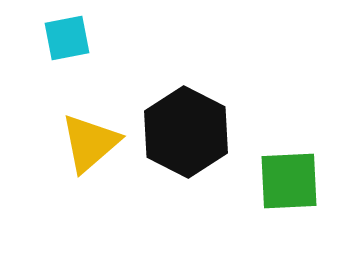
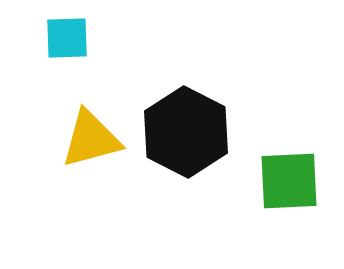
cyan square: rotated 9 degrees clockwise
yellow triangle: moved 1 px right, 4 px up; rotated 26 degrees clockwise
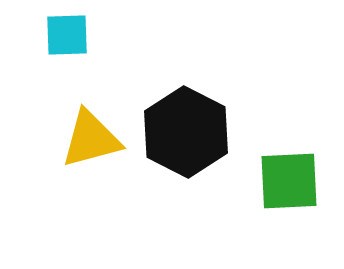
cyan square: moved 3 px up
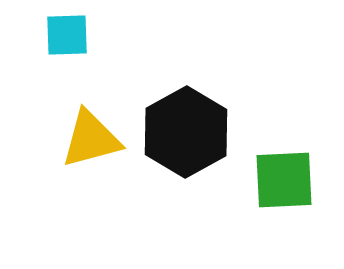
black hexagon: rotated 4 degrees clockwise
green square: moved 5 px left, 1 px up
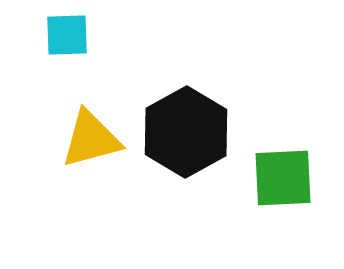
green square: moved 1 px left, 2 px up
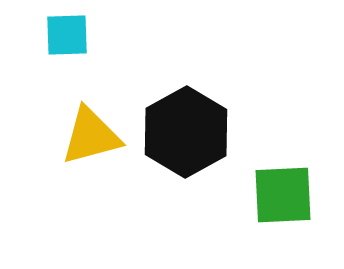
yellow triangle: moved 3 px up
green square: moved 17 px down
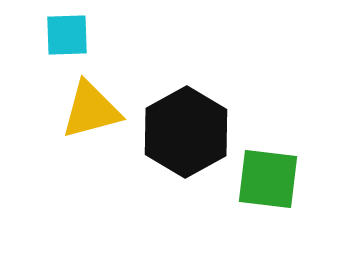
yellow triangle: moved 26 px up
green square: moved 15 px left, 16 px up; rotated 10 degrees clockwise
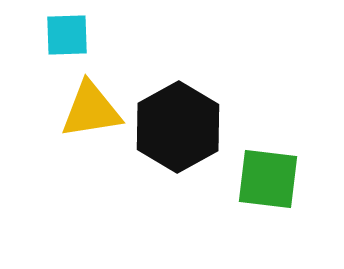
yellow triangle: rotated 6 degrees clockwise
black hexagon: moved 8 px left, 5 px up
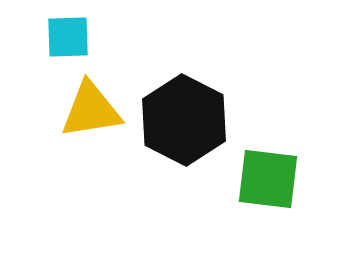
cyan square: moved 1 px right, 2 px down
black hexagon: moved 6 px right, 7 px up; rotated 4 degrees counterclockwise
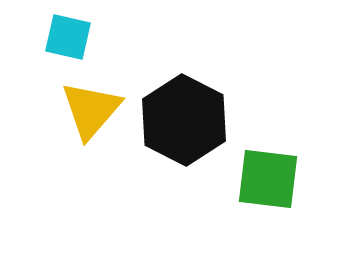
cyan square: rotated 15 degrees clockwise
yellow triangle: rotated 40 degrees counterclockwise
